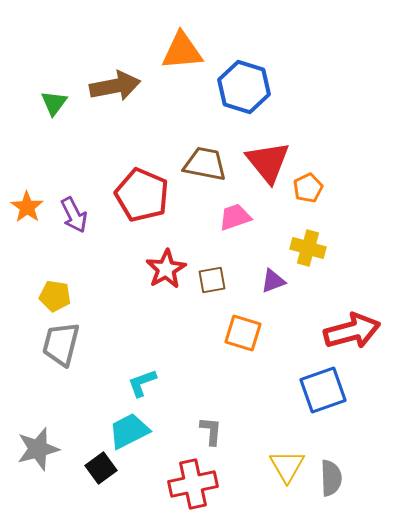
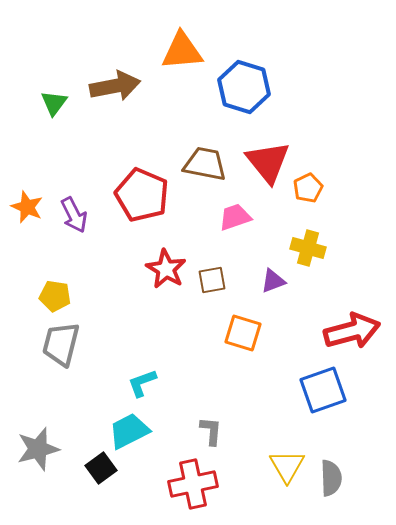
orange star: rotated 12 degrees counterclockwise
red star: rotated 12 degrees counterclockwise
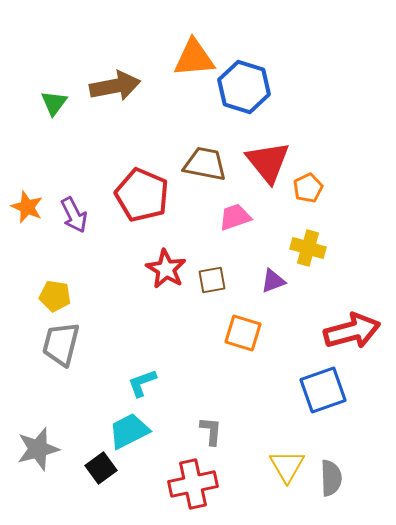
orange triangle: moved 12 px right, 7 px down
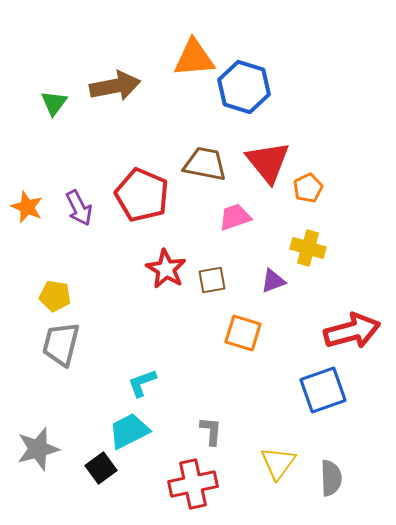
purple arrow: moved 5 px right, 7 px up
yellow triangle: moved 9 px left, 3 px up; rotated 6 degrees clockwise
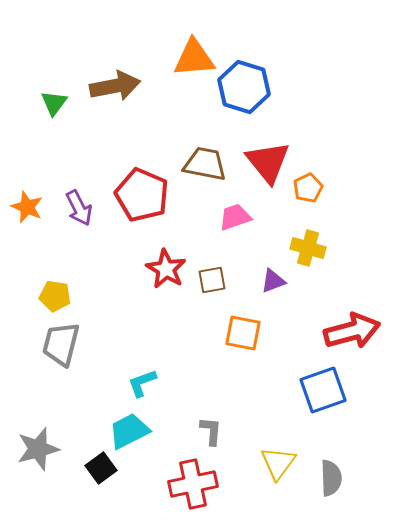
orange square: rotated 6 degrees counterclockwise
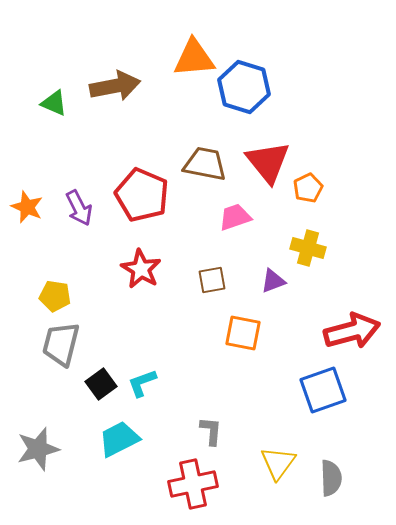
green triangle: rotated 44 degrees counterclockwise
red star: moved 25 px left
cyan trapezoid: moved 10 px left, 8 px down
black square: moved 84 px up
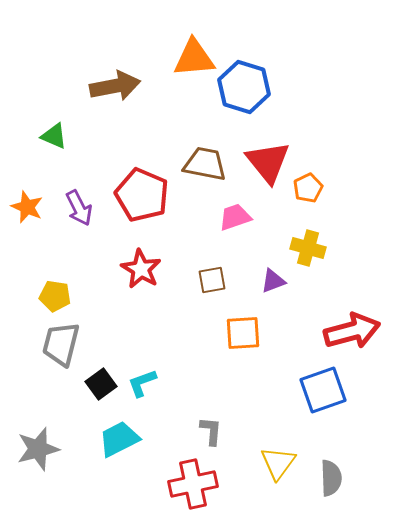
green triangle: moved 33 px down
orange square: rotated 15 degrees counterclockwise
